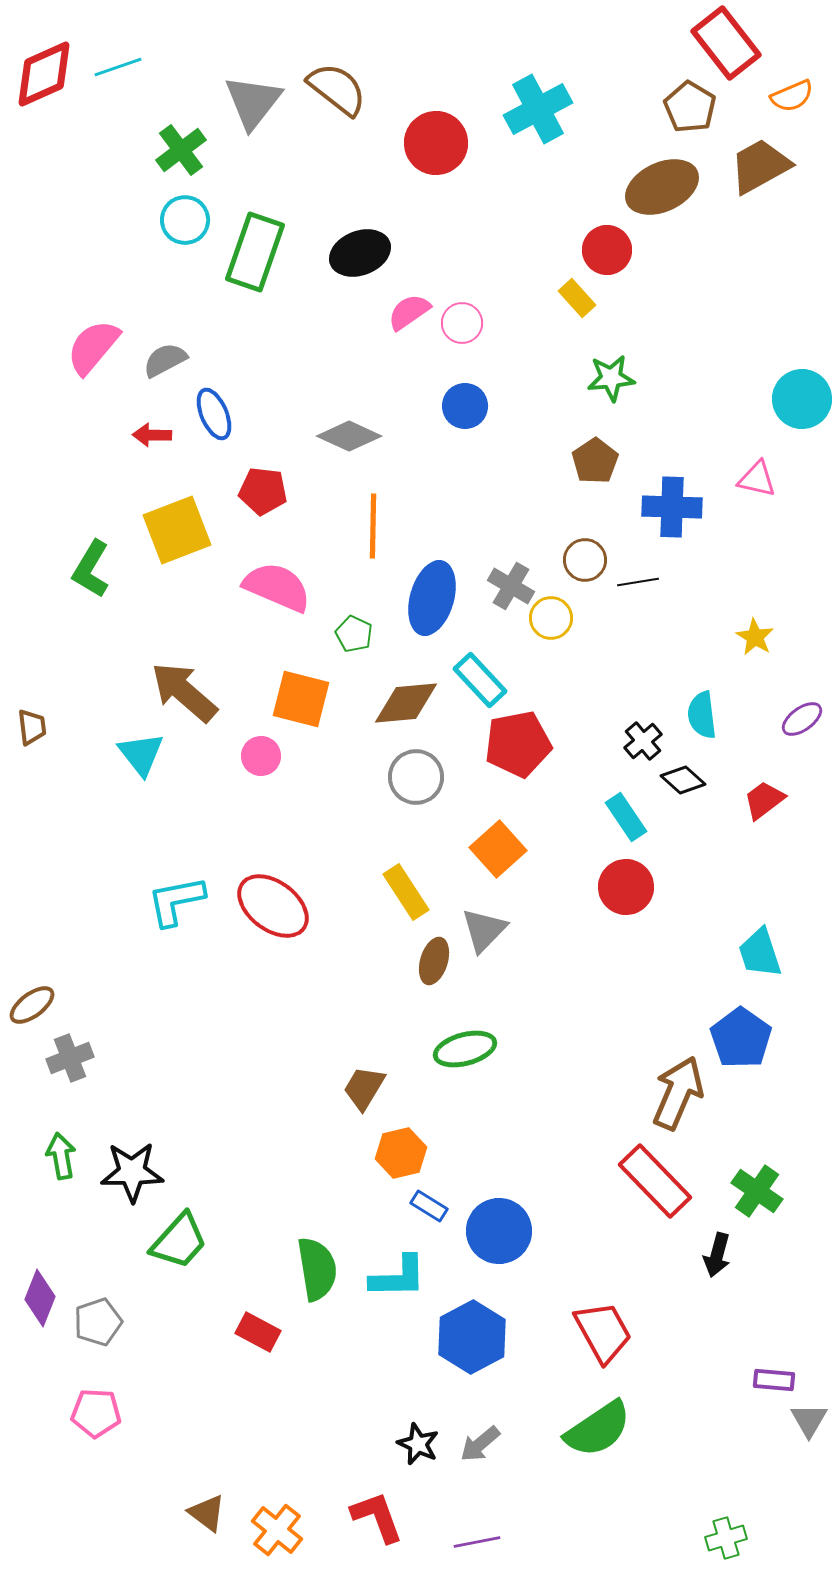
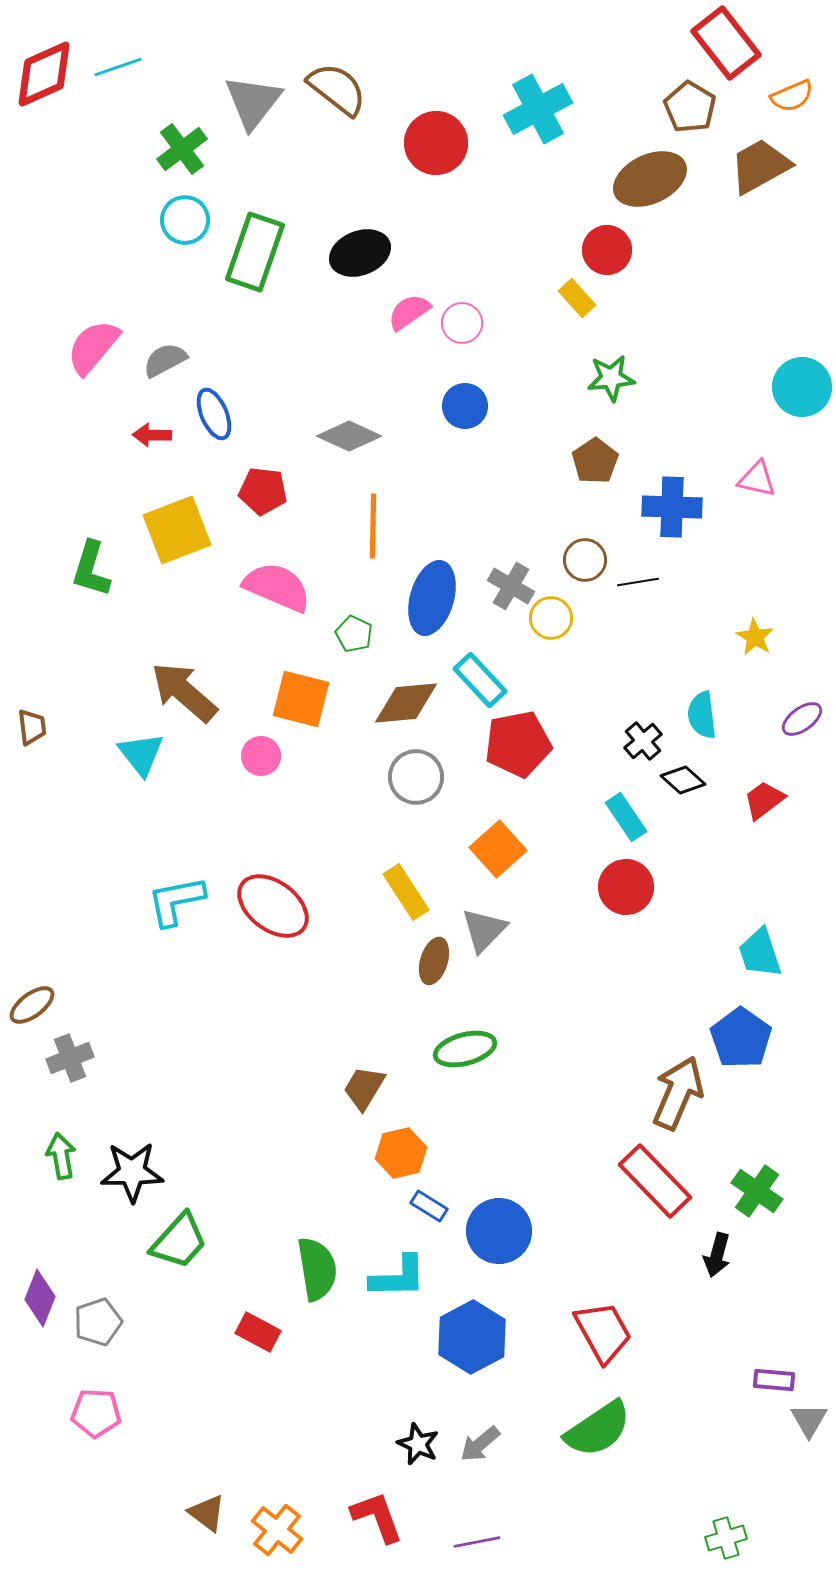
green cross at (181, 150): moved 1 px right, 1 px up
brown ellipse at (662, 187): moved 12 px left, 8 px up
cyan circle at (802, 399): moved 12 px up
green L-shape at (91, 569): rotated 14 degrees counterclockwise
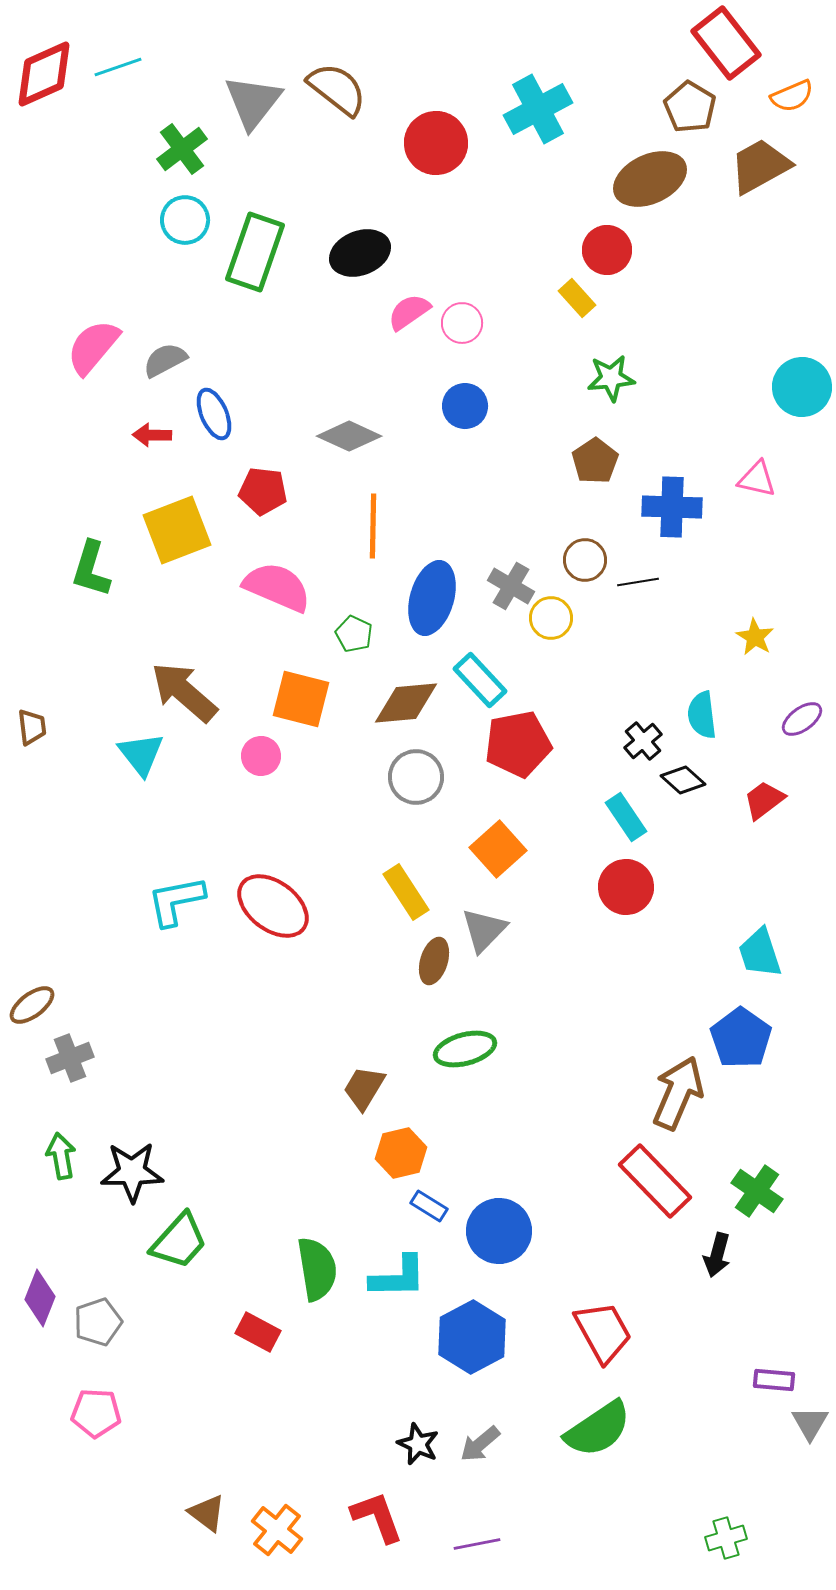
gray triangle at (809, 1420): moved 1 px right, 3 px down
purple line at (477, 1542): moved 2 px down
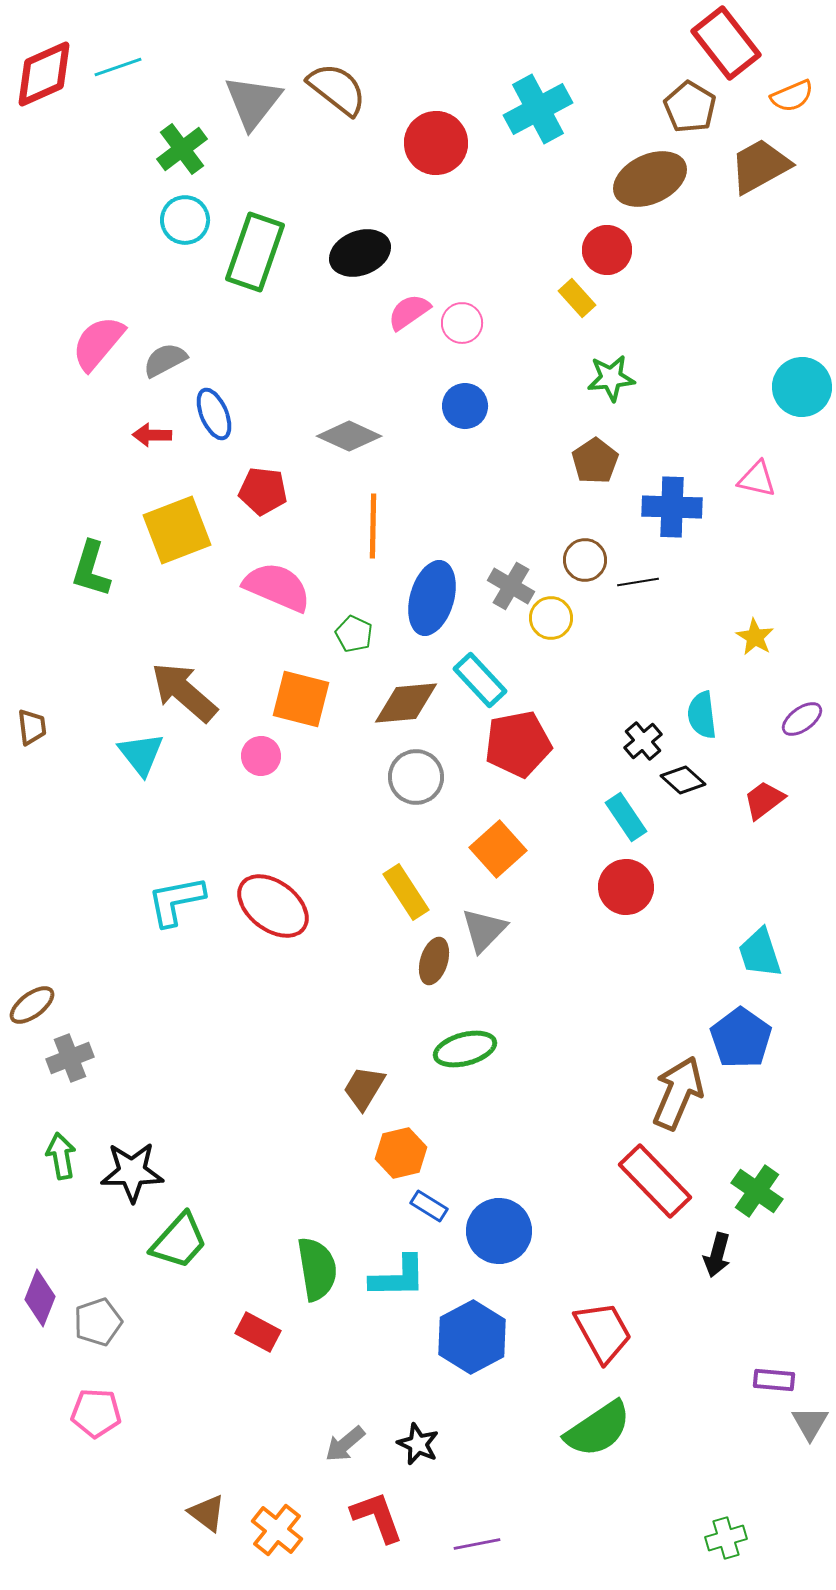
pink semicircle at (93, 347): moved 5 px right, 4 px up
gray arrow at (480, 1444): moved 135 px left
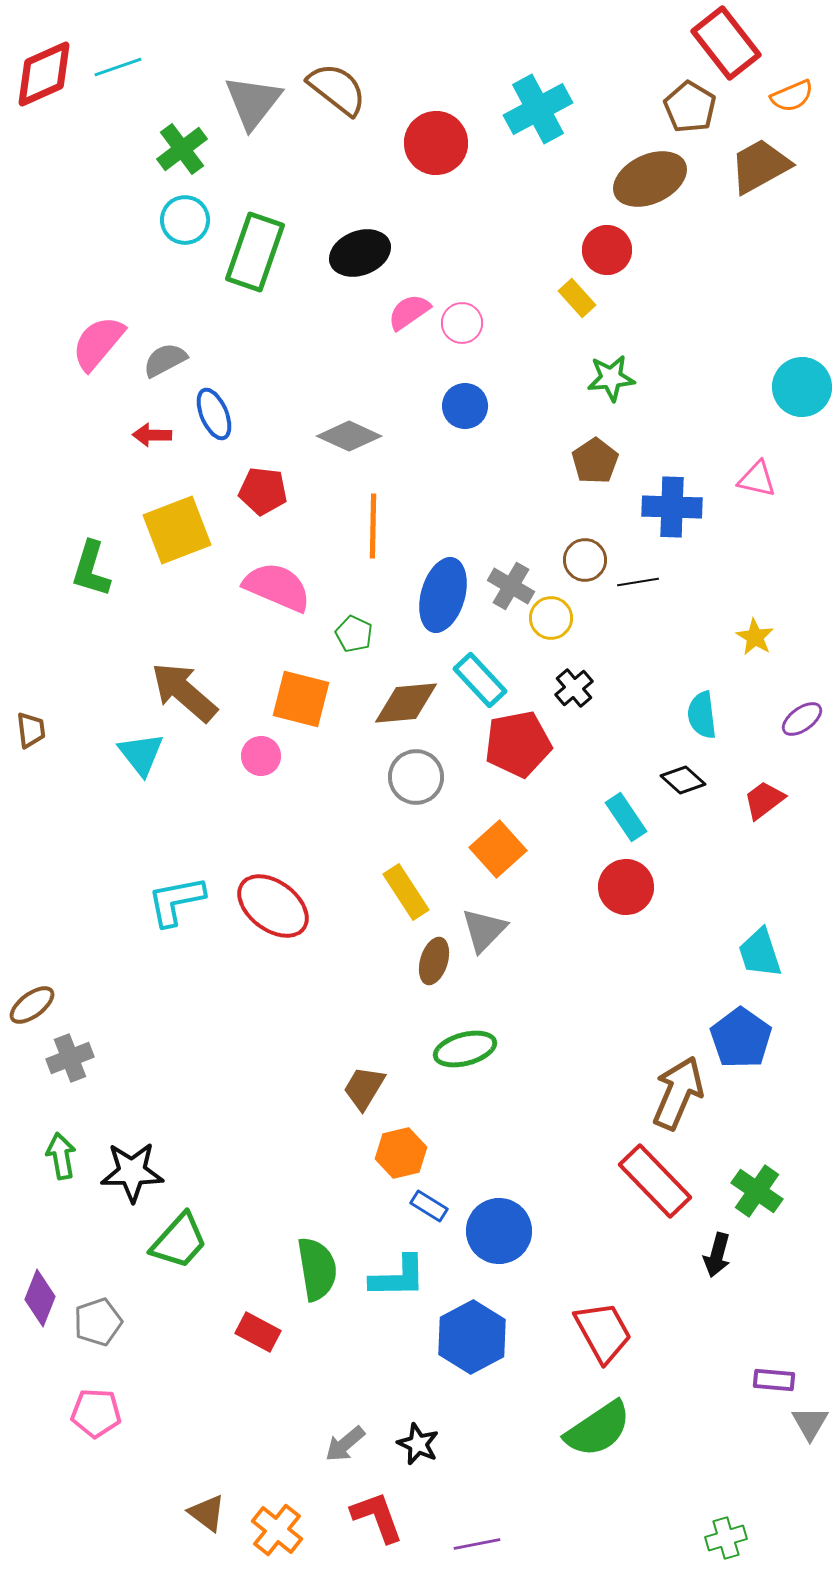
blue ellipse at (432, 598): moved 11 px right, 3 px up
brown trapezoid at (32, 727): moved 1 px left, 3 px down
black cross at (643, 741): moved 69 px left, 53 px up
